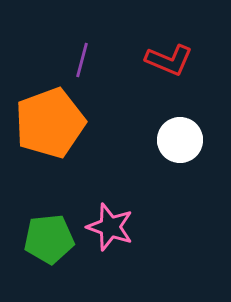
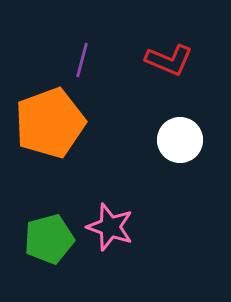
green pentagon: rotated 9 degrees counterclockwise
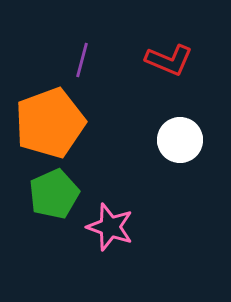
green pentagon: moved 5 px right, 45 px up; rotated 9 degrees counterclockwise
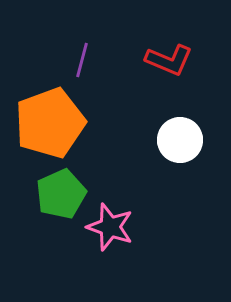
green pentagon: moved 7 px right
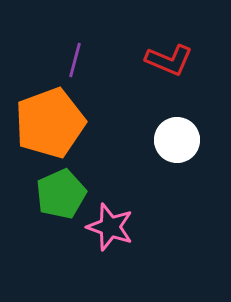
purple line: moved 7 px left
white circle: moved 3 px left
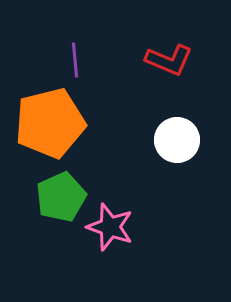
purple line: rotated 20 degrees counterclockwise
orange pentagon: rotated 6 degrees clockwise
green pentagon: moved 3 px down
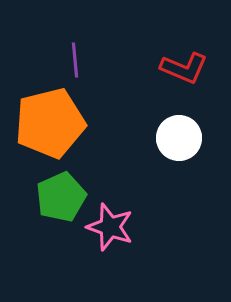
red L-shape: moved 15 px right, 8 px down
white circle: moved 2 px right, 2 px up
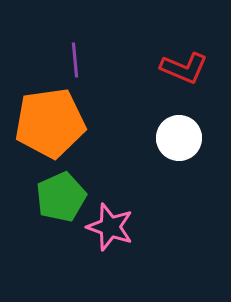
orange pentagon: rotated 6 degrees clockwise
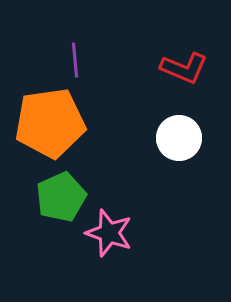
pink star: moved 1 px left, 6 px down
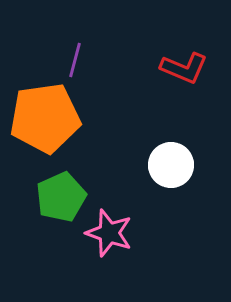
purple line: rotated 20 degrees clockwise
orange pentagon: moved 5 px left, 5 px up
white circle: moved 8 px left, 27 px down
